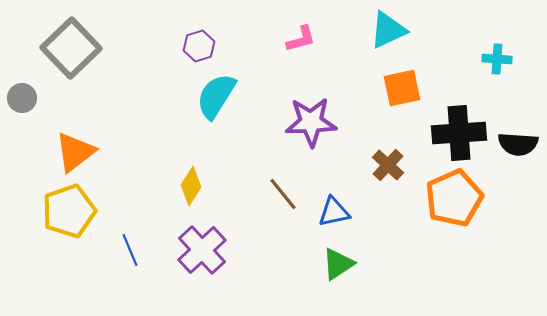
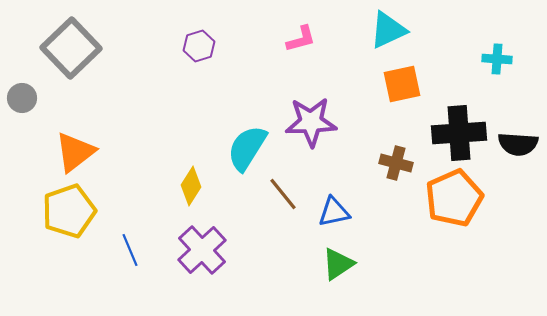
orange square: moved 4 px up
cyan semicircle: moved 31 px right, 52 px down
brown cross: moved 8 px right, 2 px up; rotated 28 degrees counterclockwise
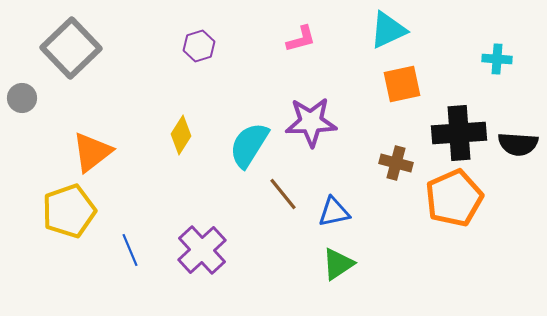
cyan semicircle: moved 2 px right, 3 px up
orange triangle: moved 17 px right
yellow diamond: moved 10 px left, 51 px up
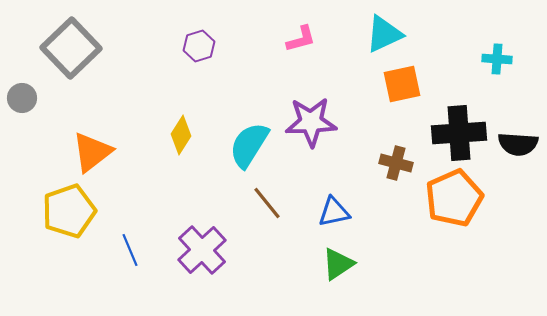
cyan triangle: moved 4 px left, 4 px down
brown line: moved 16 px left, 9 px down
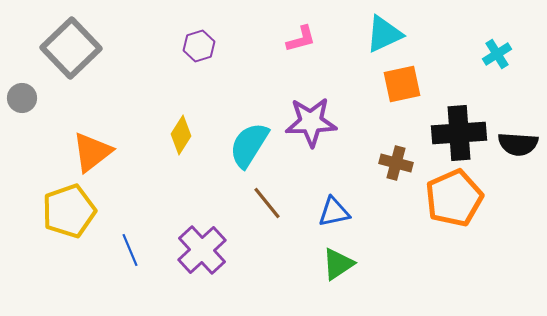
cyan cross: moved 5 px up; rotated 36 degrees counterclockwise
